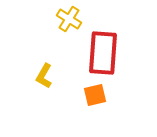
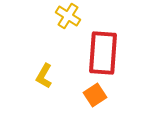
yellow cross: moved 1 px left, 3 px up
orange square: rotated 20 degrees counterclockwise
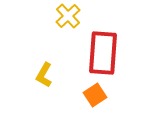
yellow cross: rotated 15 degrees clockwise
yellow L-shape: moved 1 px up
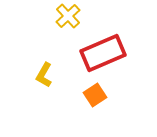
red rectangle: rotated 63 degrees clockwise
